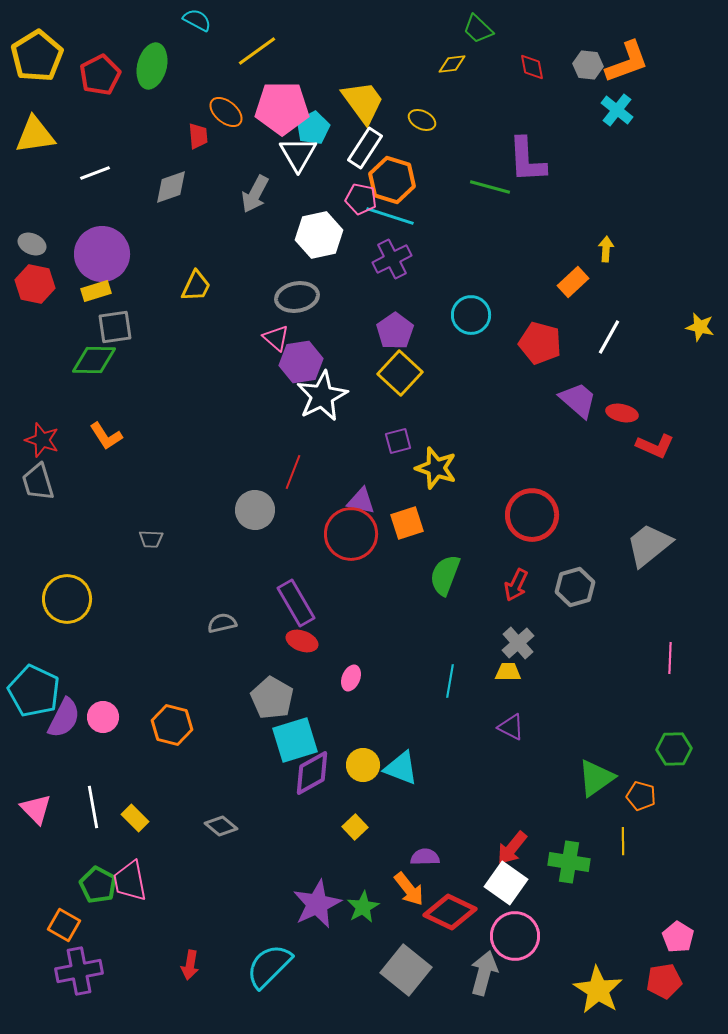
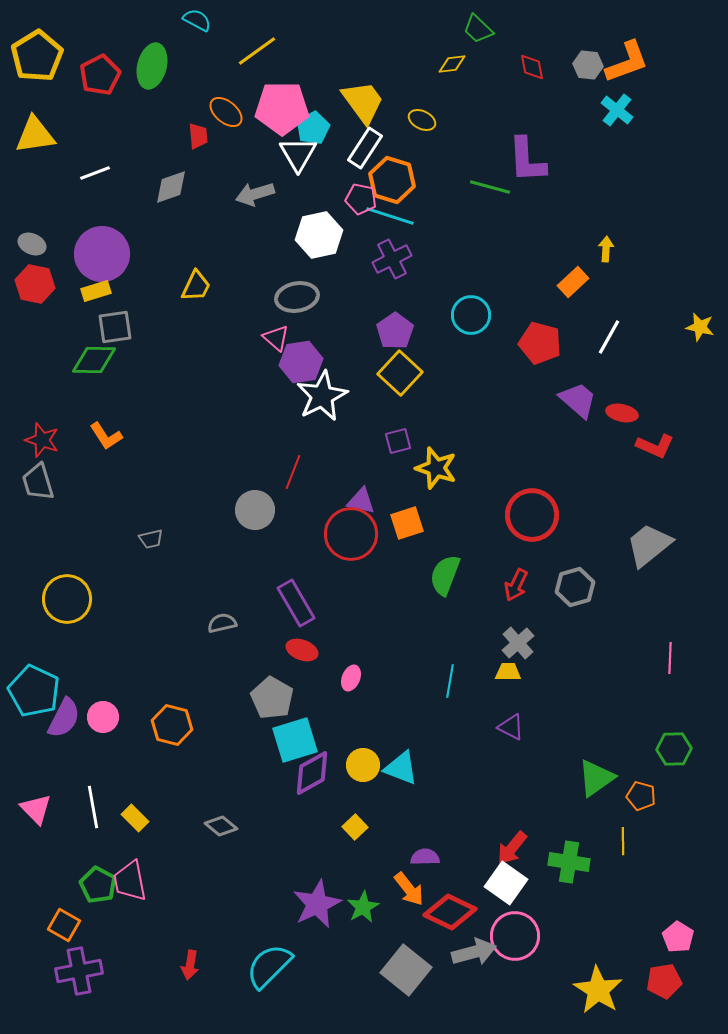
gray arrow at (255, 194): rotated 45 degrees clockwise
gray trapezoid at (151, 539): rotated 15 degrees counterclockwise
red ellipse at (302, 641): moved 9 px down
gray arrow at (484, 973): moved 10 px left, 21 px up; rotated 60 degrees clockwise
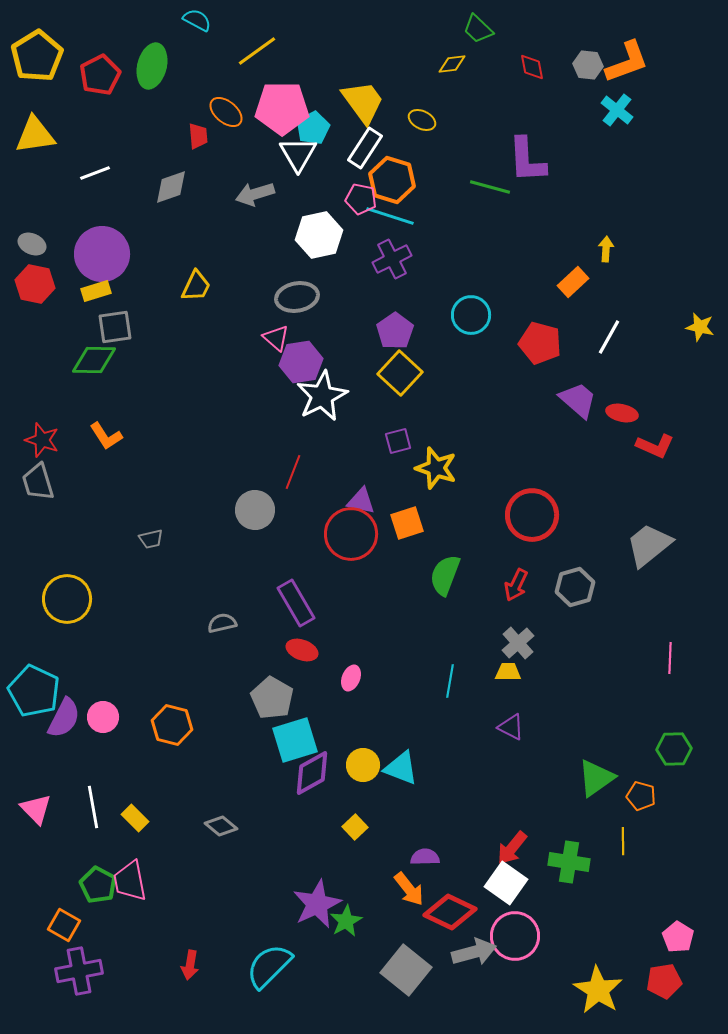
green star at (363, 907): moved 17 px left, 14 px down
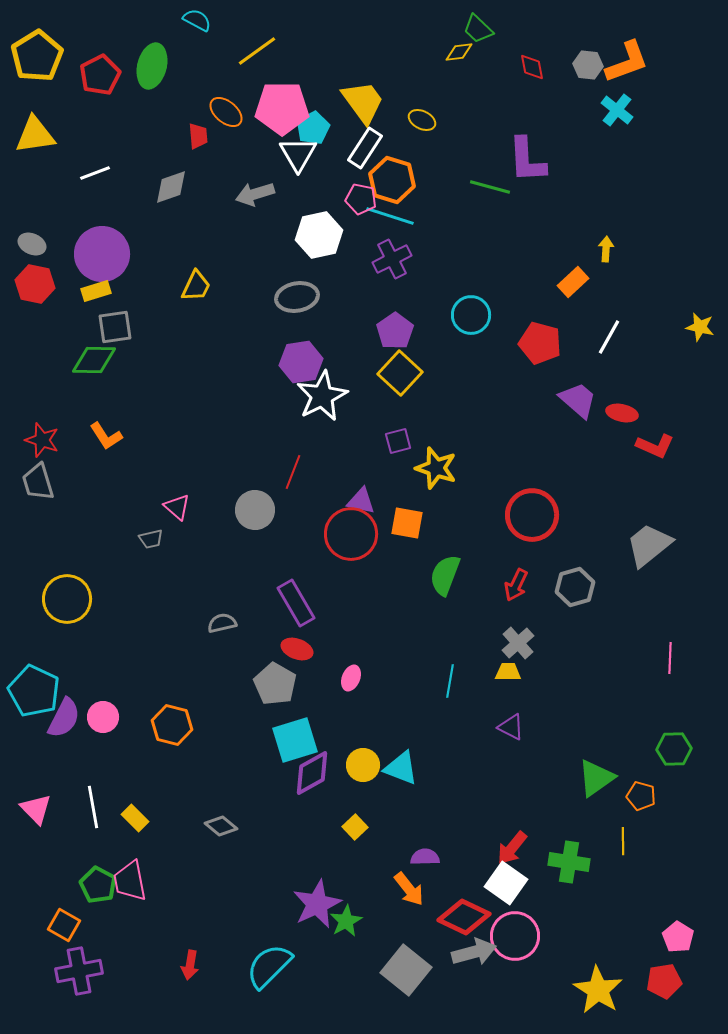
yellow diamond at (452, 64): moved 7 px right, 12 px up
pink triangle at (276, 338): moved 99 px left, 169 px down
orange square at (407, 523): rotated 28 degrees clockwise
red ellipse at (302, 650): moved 5 px left, 1 px up
gray pentagon at (272, 698): moved 3 px right, 14 px up
red diamond at (450, 912): moved 14 px right, 5 px down
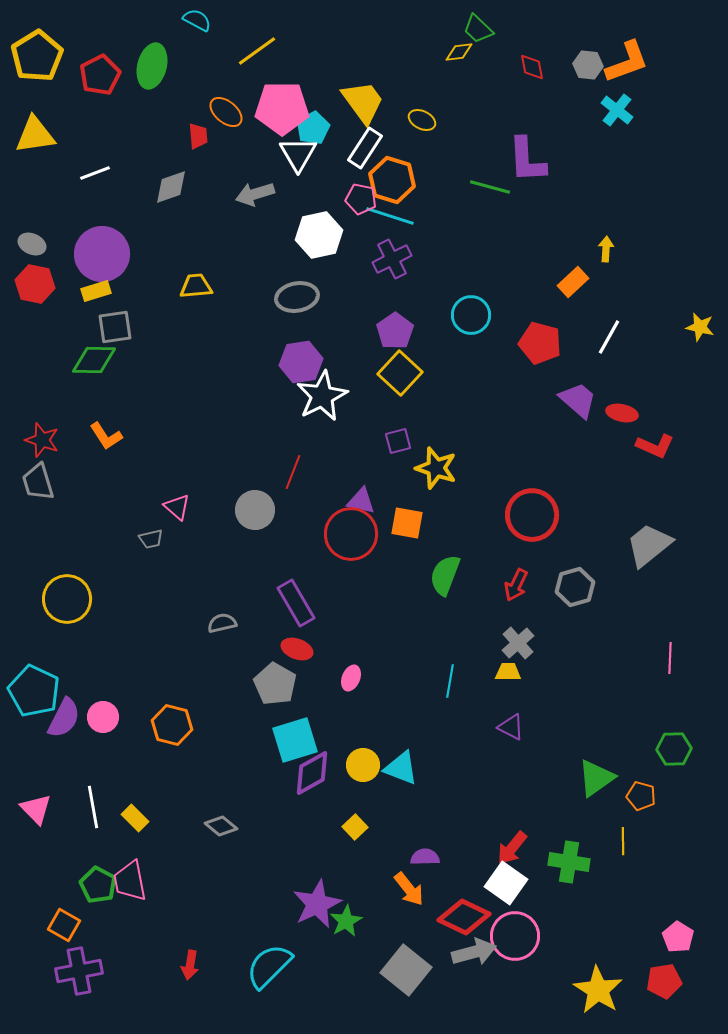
yellow trapezoid at (196, 286): rotated 120 degrees counterclockwise
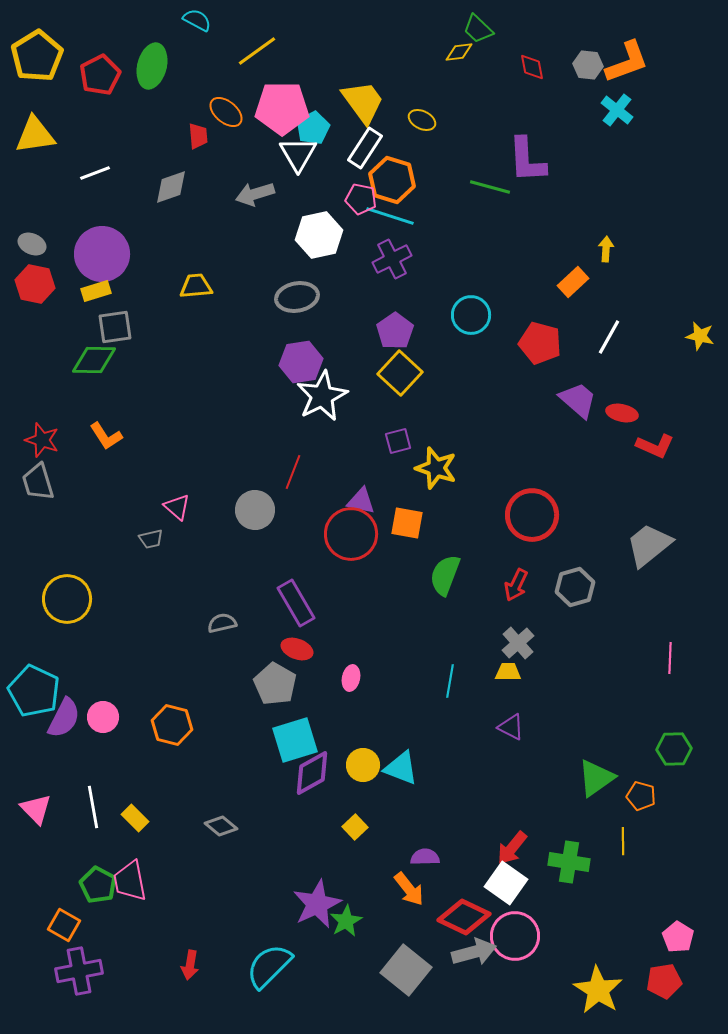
yellow star at (700, 327): moved 9 px down
pink ellipse at (351, 678): rotated 10 degrees counterclockwise
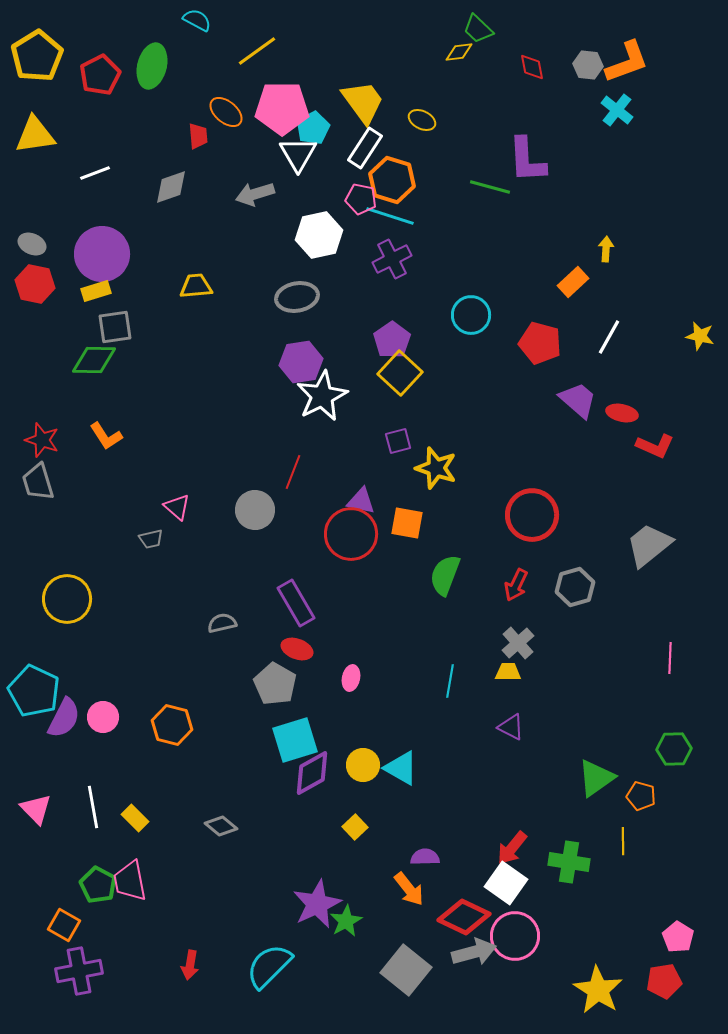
purple pentagon at (395, 331): moved 3 px left, 9 px down
cyan triangle at (401, 768): rotated 9 degrees clockwise
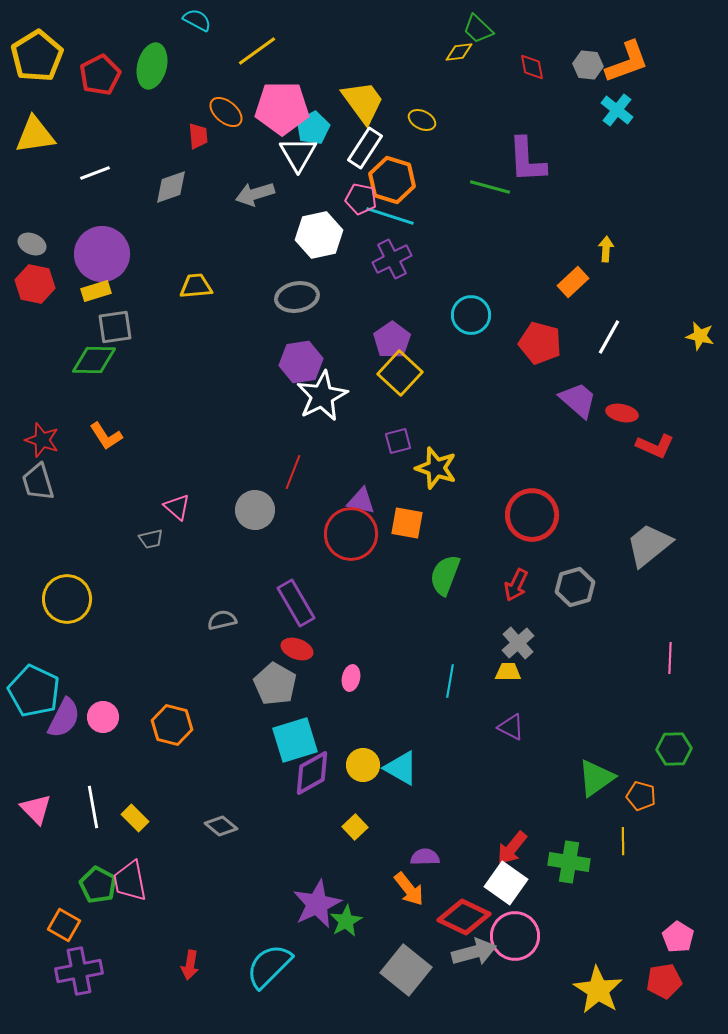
gray semicircle at (222, 623): moved 3 px up
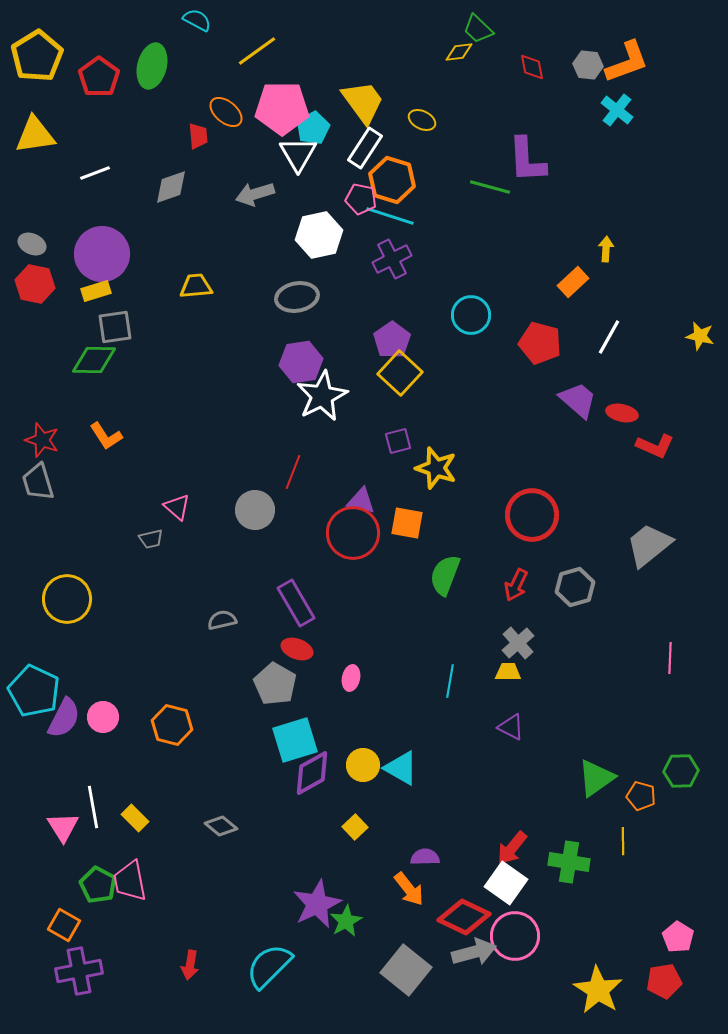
red pentagon at (100, 75): moved 1 px left, 2 px down; rotated 9 degrees counterclockwise
red circle at (351, 534): moved 2 px right, 1 px up
green hexagon at (674, 749): moved 7 px right, 22 px down
pink triangle at (36, 809): moved 27 px right, 18 px down; rotated 12 degrees clockwise
